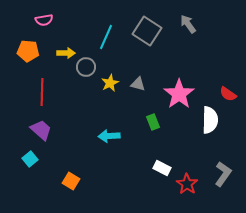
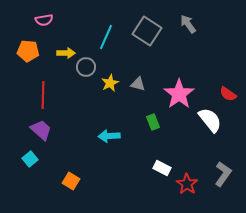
red line: moved 1 px right, 3 px down
white semicircle: rotated 40 degrees counterclockwise
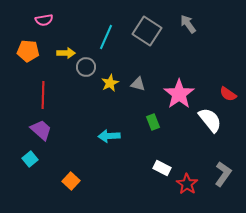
orange square: rotated 12 degrees clockwise
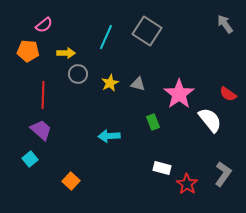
pink semicircle: moved 5 px down; rotated 30 degrees counterclockwise
gray arrow: moved 37 px right
gray circle: moved 8 px left, 7 px down
white rectangle: rotated 12 degrees counterclockwise
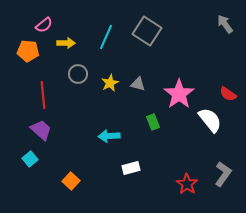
yellow arrow: moved 10 px up
red line: rotated 8 degrees counterclockwise
white rectangle: moved 31 px left; rotated 30 degrees counterclockwise
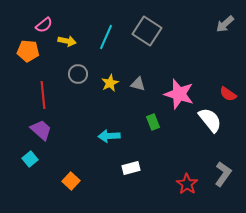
gray arrow: rotated 96 degrees counterclockwise
yellow arrow: moved 1 px right, 2 px up; rotated 12 degrees clockwise
pink star: rotated 20 degrees counterclockwise
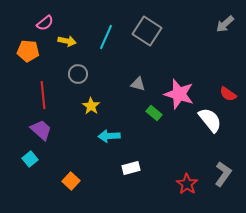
pink semicircle: moved 1 px right, 2 px up
yellow star: moved 19 px left, 23 px down; rotated 12 degrees counterclockwise
green rectangle: moved 1 px right, 9 px up; rotated 28 degrees counterclockwise
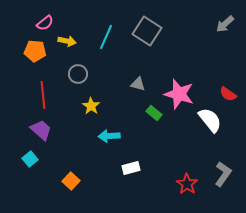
orange pentagon: moved 7 px right
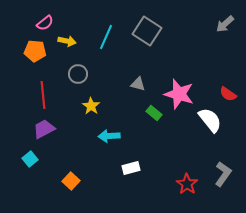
purple trapezoid: moved 3 px right, 1 px up; rotated 70 degrees counterclockwise
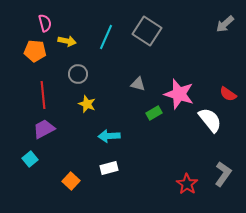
pink semicircle: rotated 66 degrees counterclockwise
yellow star: moved 4 px left, 2 px up; rotated 12 degrees counterclockwise
green rectangle: rotated 70 degrees counterclockwise
white rectangle: moved 22 px left
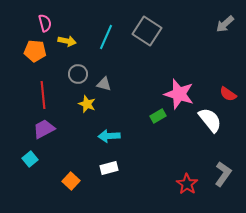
gray triangle: moved 34 px left
green rectangle: moved 4 px right, 3 px down
